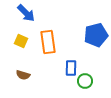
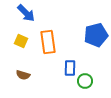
blue rectangle: moved 1 px left
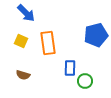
orange rectangle: moved 1 px down
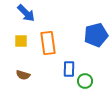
yellow square: rotated 24 degrees counterclockwise
blue rectangle: moved 1 px left, 1 px down
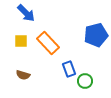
orange rectangle: rotated 35 degrees counterclockwise
blue rectangle: rotated 21 degrees counterclockwise
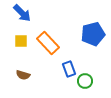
blue arrow: moved 4 px left
blue pentagon: moved 3 px left, 1 px up
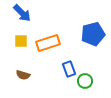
orange rectangle: rotated 65 degrees counterclockwise
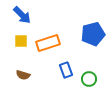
blue arrow: moved 2 px down
blue rectangle: moved 3 px left, 1 px down
green circle: moved 4 px right, 2 px up
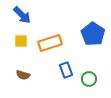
blue pentagon: rotated 25 degrees counterclockwise
orange rectangle: moved 2 px right
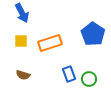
blue arrow: moved 2 px up; rotated 18 degrees clockwise
blue rectangle: moved 3 px right, 4 px down
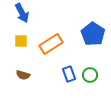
orange rectangle: moved 1 px right, 1 px down; rotated 15 degrees counterclockwise
green circle: moved 1 px right, 4 px up
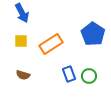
green circle: moved 1 px left, 1 px down
